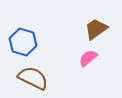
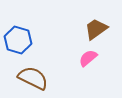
blue hexagon: moved 5 px left, 2 px up
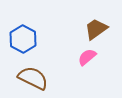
blue hexagon: moved 5 px right, 1 px up; rotated 12 degrees clockwise
pink semicircle: moved 1 px left, 1 px up
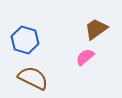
blue hexagon: moved 2 px right, 1 px down; rotated 12 degrees counterclockwise
pink semicircle: moved 2 px left
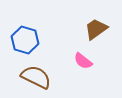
pink semicircle: moved 2 px left, 4 px down; rotated 102 degrees counterclockwise
brown semicircle: moved 3 px right, 1 px up
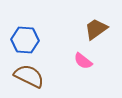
blue hexagon: rotated 12 degrees counterclockwise
brown semicircle: moved 7 px left, 1 px up
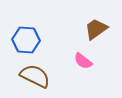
blue hexagon: moved 1 px right
brown semicircle: moved 6 px right
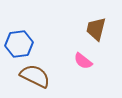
brown trapezoid: rotated 40 degrees counterclockwise
blue hexagon: moved 7 px left, 4 px down; rotated 12 degrees counterclockwise
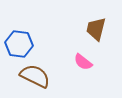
blue hexagon: rotated 16 degrees clockwise
pink semicircle: moved 1 px down
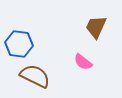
brown trapezoid: moved 2 px up; rotated 10 degrees clockwise
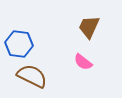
brown trapezoid: moved 7 px left
brown semicircle: moved 3 px left
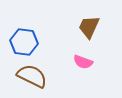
blue hexagon: moved 5 px right, 2 px up
pink semicircle: rotated 18 degrees counterclockwise
